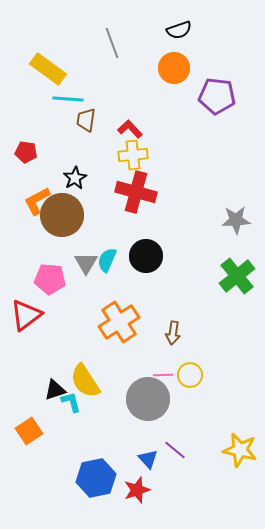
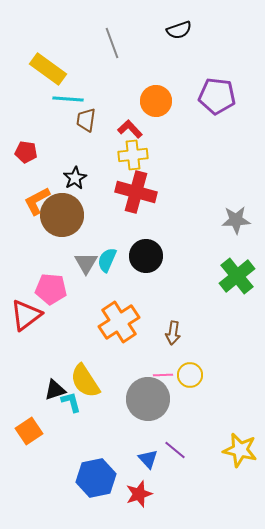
orange circle: moved 18 px left, 33 px down
pink pentagon: moved 1 px right, 10 px down
red star: moved 2 px right, 4 px down
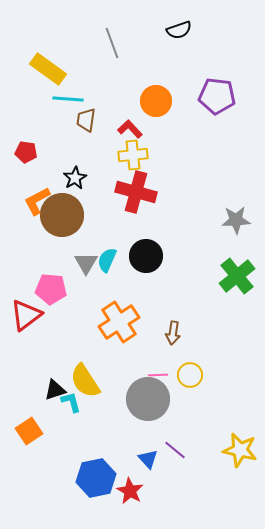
pink line: moved 5 px left
red star: moved 9 px left, 3 px up; rotated 24 degrees counterclockwise
